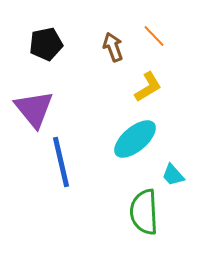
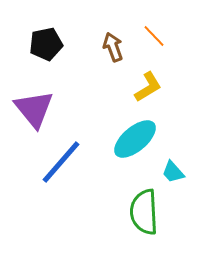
blue line: rotated 54 degrees clockwise
cyan trapezoid: moved 3 px up
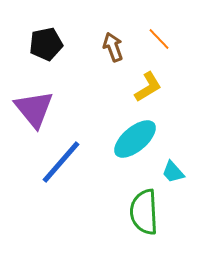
orange line: moved 5 px right, 3 px down
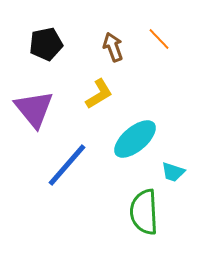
yellow L-shape: moved 49 px left, 7 px down
blue line: moved 6 px right, 3 px down
cyan trapezoid: rotated 30 degrees counterclockwise
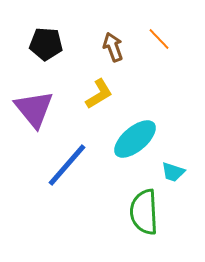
black pentagon: rotated 16 degrees clockwise
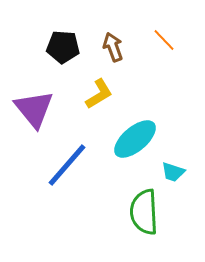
orange line: moved 5 px right, 1 px down
black pentagon: moved 17 px right, 3 px down
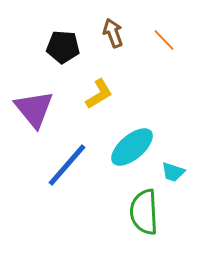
brown arrow: moved 14 px up
cyan ellipse: moved 3 px left, 8 px down
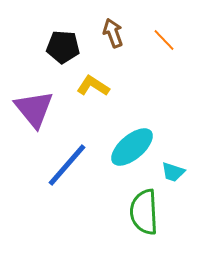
yellow L-shape: moved 6 px left, 8 px up; rotated 116 degrees counterclockwise
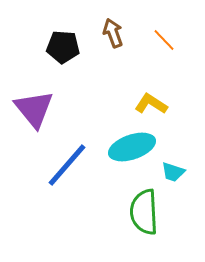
yellow L-shape: moved 58 px right, 18 px down
cyan ellipse: rotated 21 degrees clockwise
